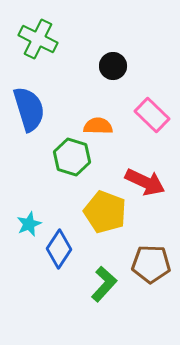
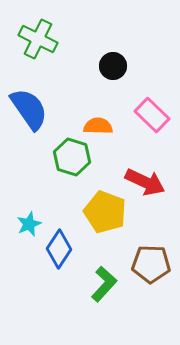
blue semicircle: rotated 18 degrees counterclockwise
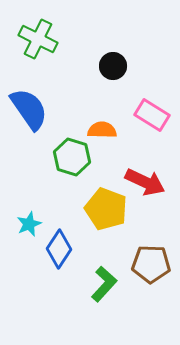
pink rectangle: rotated 12 degrees counterclockwise
orange semicircle: moved 4 px right, 4 px down
yellow pentagon: moved 1 px right, 3 px up
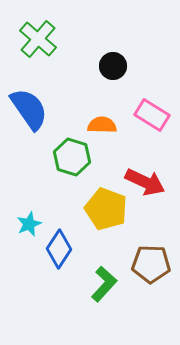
green cross: rotated 15 degrees clockwise
orange semicircle: moved 5 px up
